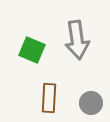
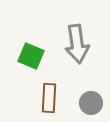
gray arrow: moved 4 px down
green square: moved 1 px left, 6 px down
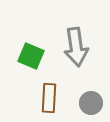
gray arrow: moved 1 px left, 3 px down
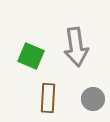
brown rectangle: moved 1 px left
gray circle: moved 2 px right, 4 px up
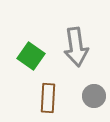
green square: rotated 12 degrees clockwise
gray circle: moved 1 px right, 3 px up
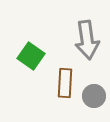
gray arrow: moved 11 px right, 7 px up
brown rectangle: moved 17 px right, 15 px up
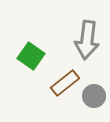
gray arrow: rotated 15 degrees clockwise
brown rectangle: rotated 48 degrees clockwise
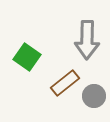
gray arrow: rotated 6 degrees counterclockwise
green square: moved 4 px left, 1 px down
